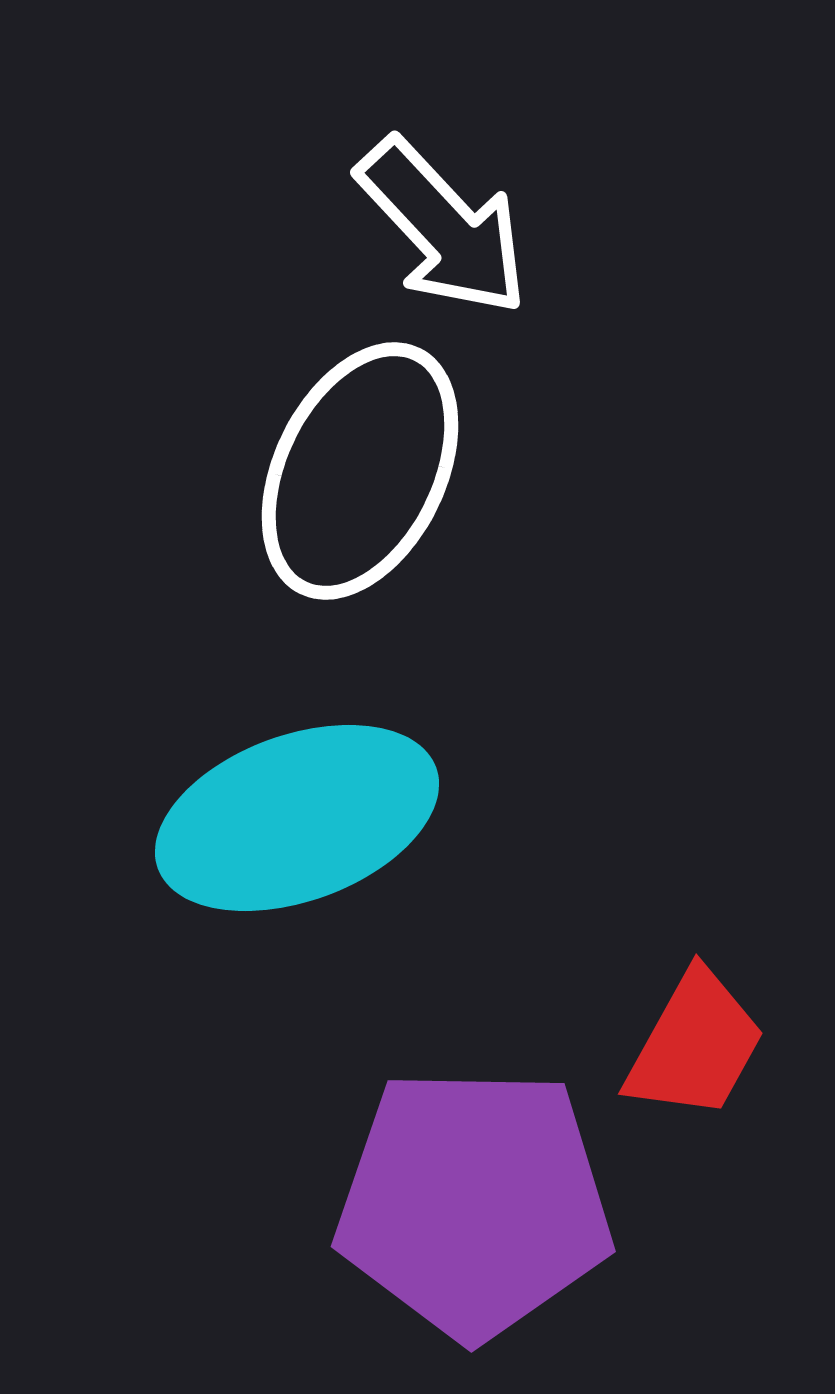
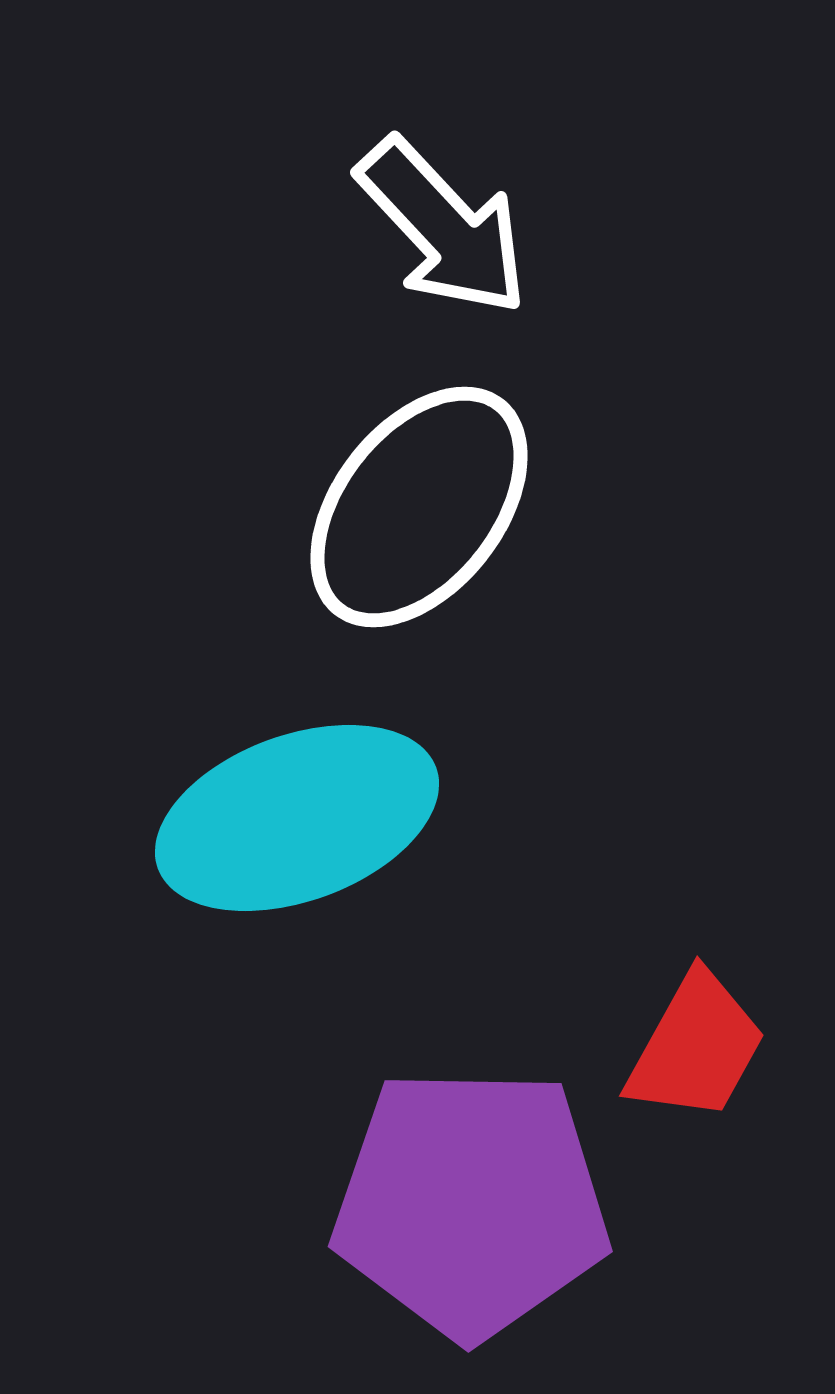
white ellipse: moved 59 px right, 36 px down; rotated 12 degrees clockwise
red trapezoid: moved 1 px right, 2 px down
purple pentagon: moved 3 px left
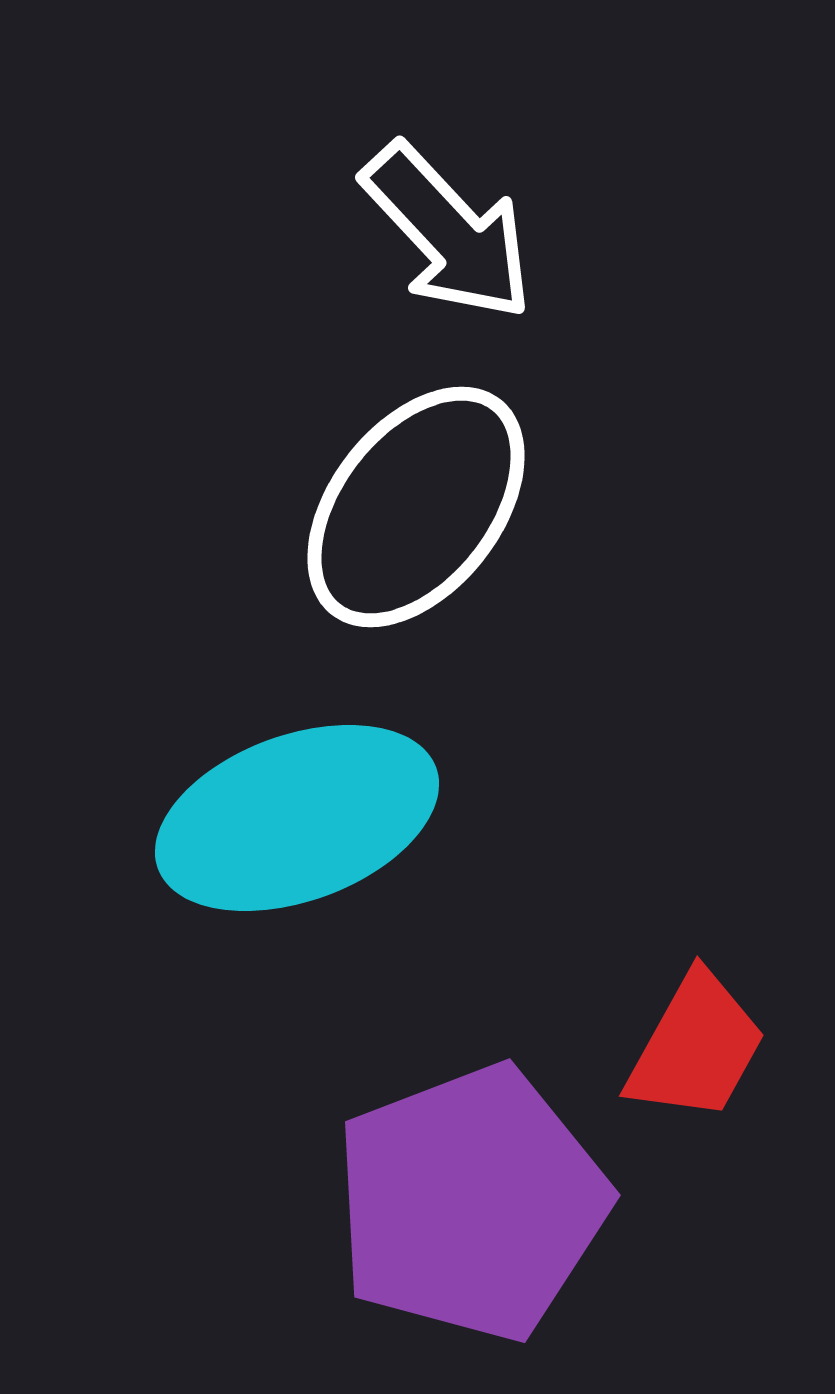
white arrow: moved 5 px right, 5 px down
white ellipse: moved 3 px left
purple pentagon: rotated 22 degrees counterclockwise
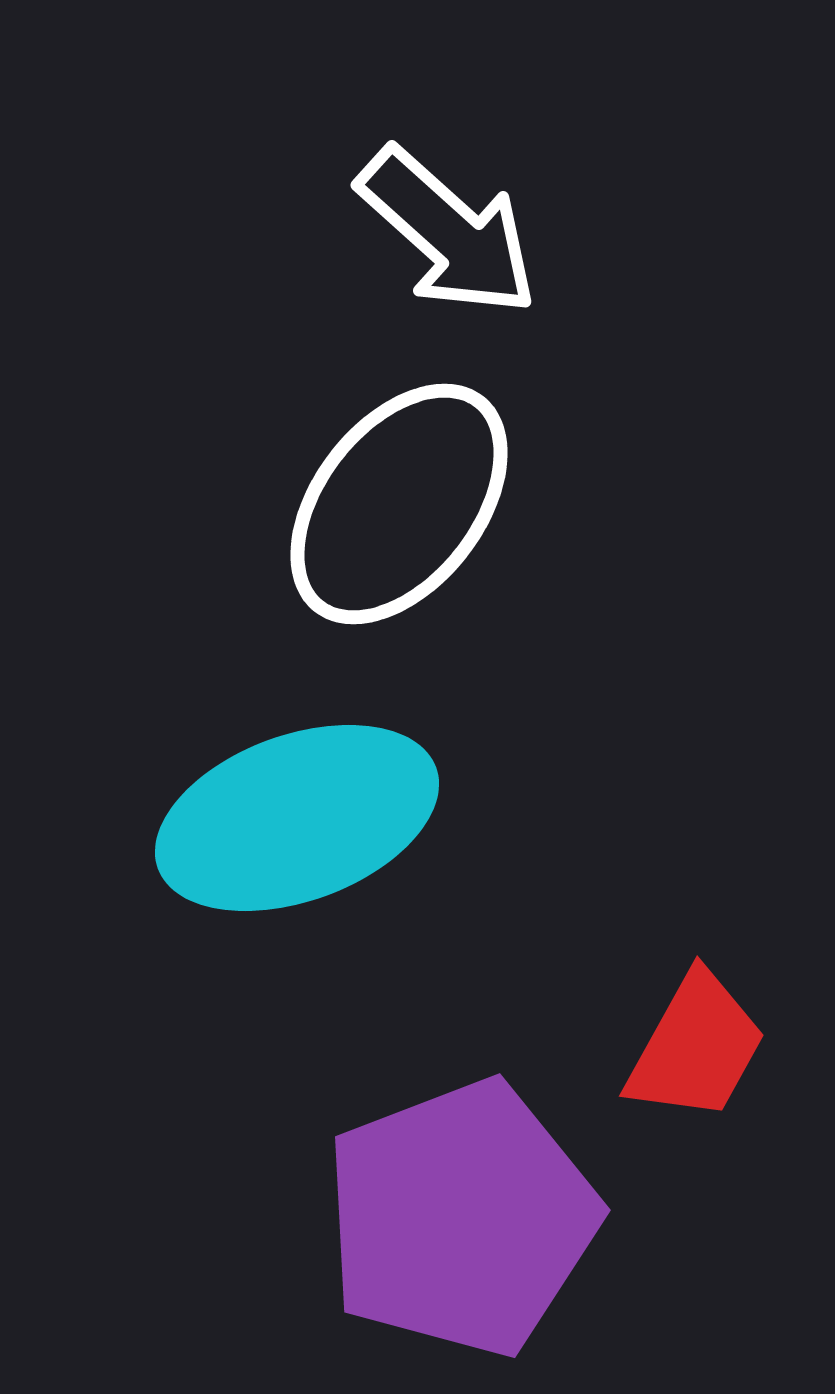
white arrow: rotated 5 degrees counterclockwise
white ellipse: moved 17 px left, 3 px up
purple pentagon: moved 10 px left, 15 px down
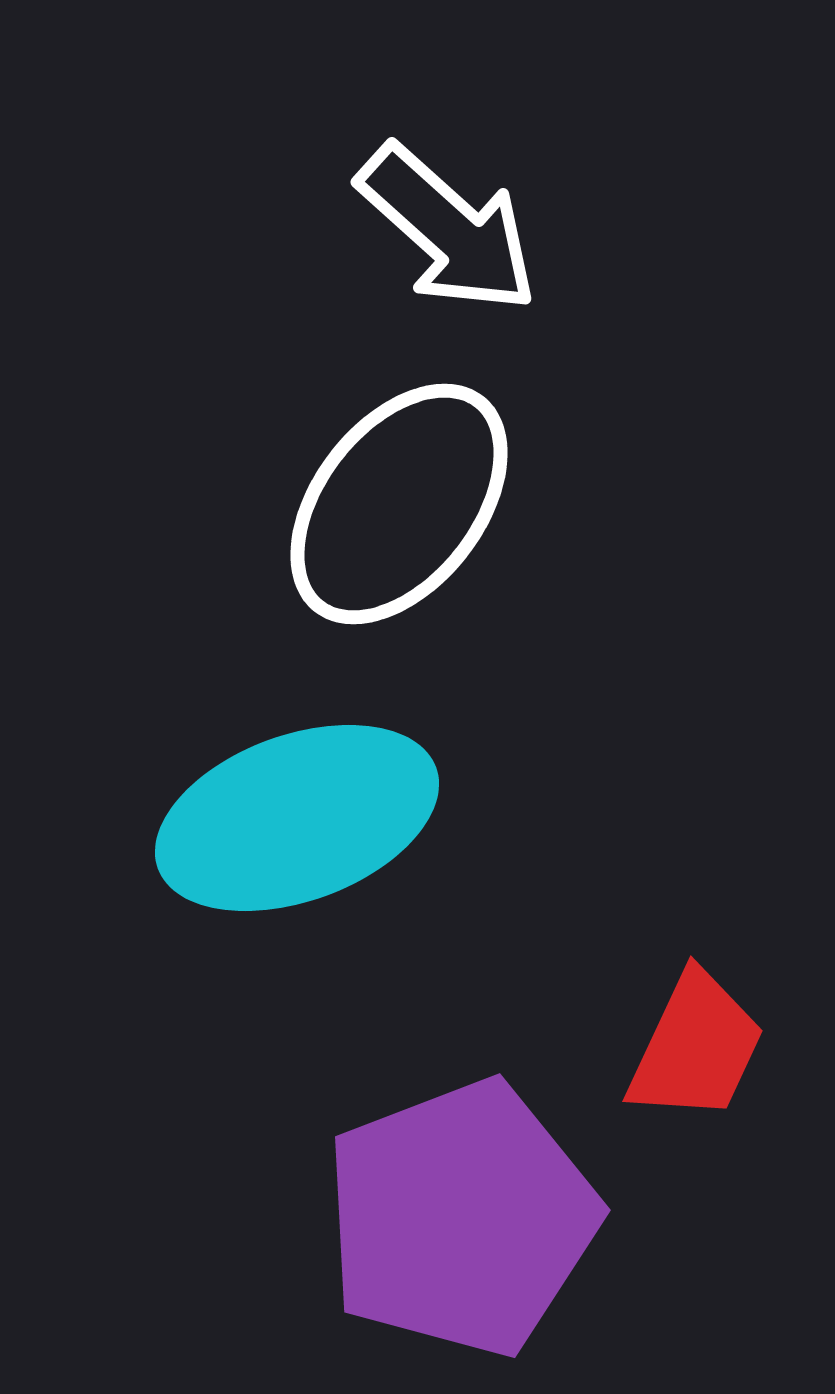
white arrow: moved 3 px up
red trapezoid: rotated 4 degrees counterclockwise
